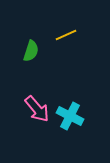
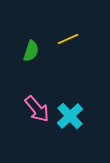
yellow line: moved 2 px right, 4 px down
cyan cross: rotated 20 degrees clockwise
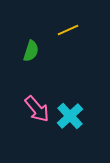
yellow line: moved 9 px up
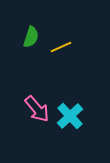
yellow line: moved 7 px left, 17 px down
green semicircle: moved 14 px up
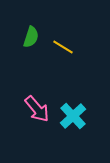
yellow line: moved 2 px right; rotated 55 degrees clockwise
cyan cross: moved 3 px right
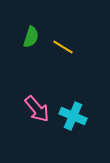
cyan cross: rotated 24 degrees counterclockwise
